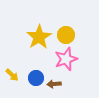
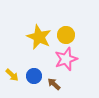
yellow star: rotated 15 degrees counterclockwise
blue circle: moved 2 px left, 2 px up
brown arrow: rotated 48 degrees clockwise
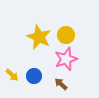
brown arrow: moved 7 px right
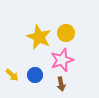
yellow circle: moved 2 px up
pink star: moved 4 px left, 1 px down
blue circle: moved 1 px right, 1 px up
brown arrow: rotated 144 degrees counterclockwise
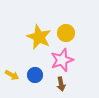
yellow arrow: rotated 16 degrees counterclockwise
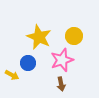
yellow circle: moved 8 px right, 3 px down
blue circle: moved 7 px left, 12 px up
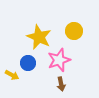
yellow circle: moved 5 px up
pink star: moved 3 px left
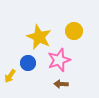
yellow arrow: moved 2 px left, 1 px down; rotated 96 degrees clockwise
brown arrow: rotated 104 degrees clockwise
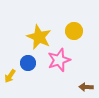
brown arrow: moved 25 px right, 3 px down
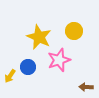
blue circle: moved 4 px down
